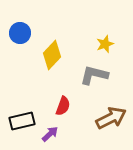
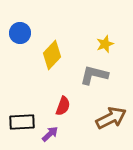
black rectangle: moved 1 px down; rotated 10 degrees clockwise
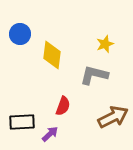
blue circle: moved 1 px down
yellow diamond: rotated 36 degrees counterclockwise
brown arrow: moved 2 px right, 1 px up
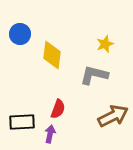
red semicircle: moved 5 px left, 3 px down
brown arrow: moved 1 px up
purple arrow: rotated 36 degrees counterclockwise
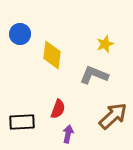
gray L-shape: rotated 8 degrees clockwise
brown arrow: rotated 16 degrees counterclockwise
purple arrow: moved 18 px right
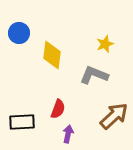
blue circle: moved 1 px left, 1 px up
brown arrow: moved 1 px right
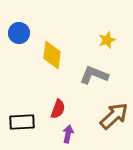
yellow star: moved 2 px right, 4 px up
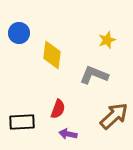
purple arrow: rotated 90 degrees counterclockwise
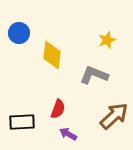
purple arrow: rotated 18 degrees clockwise
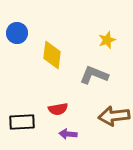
blue circle: moved 2 px left
red semicircle: rotated 60 degrees clockwise
brown arrow: rotated 144 degrees counterclockwise
purple arrow: rotated 24 degrees counterclockwise
